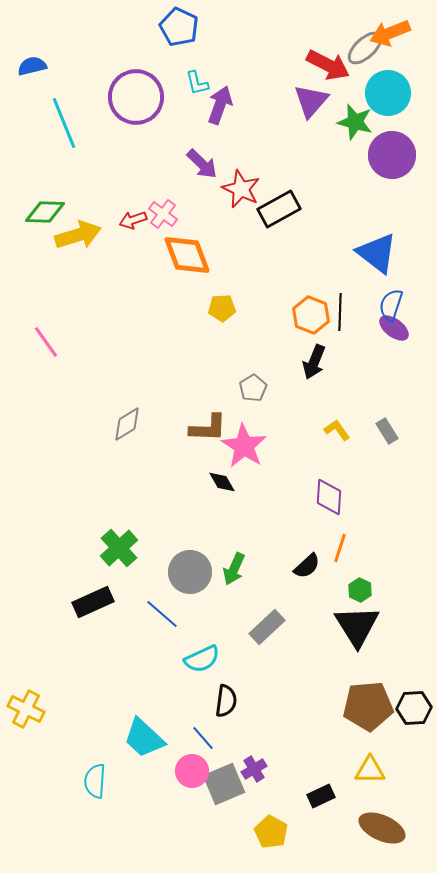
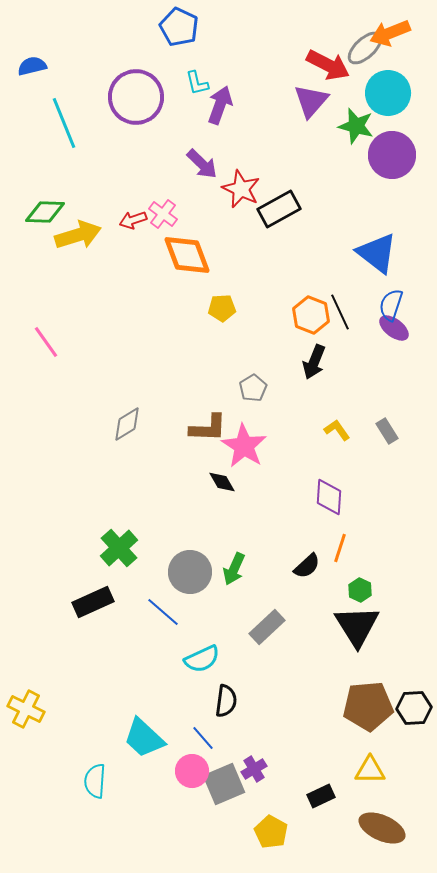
green star at (355, 122): moved 1 px right, 4 px down
black line at (340, 312): rotated 27 degrees counterclockwise
blue line at (162, 614): moved 1 px right, 2 px up
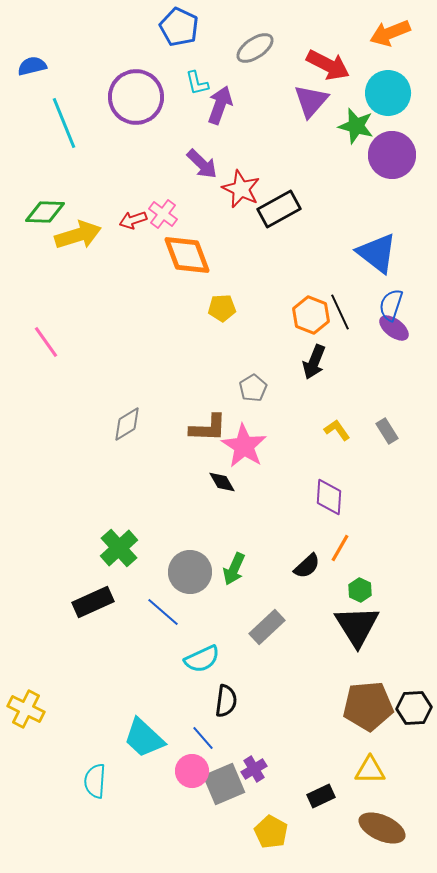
gray ellipse at (365, 48): moved 110 px left; rotated 9 degrees clockwise
orange line at (340, 548): rotated 12 degrees clockwise
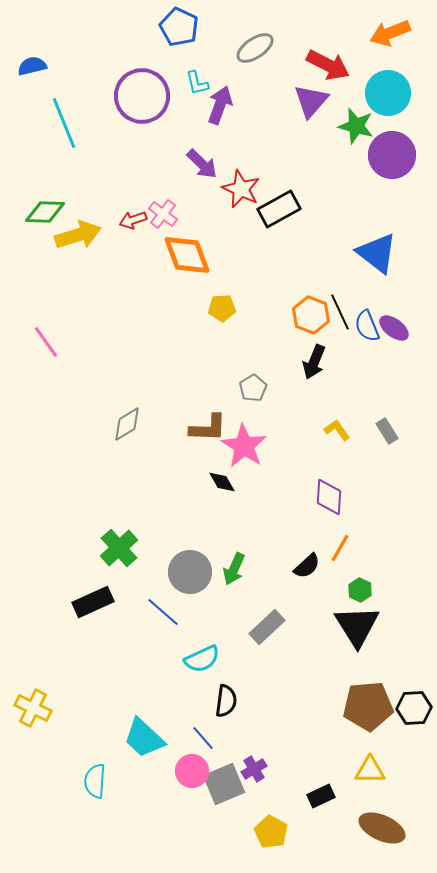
purple circle at (136, 97): moved 6 px right, 1 px up
blue semicircle at (391, 305): moved 24 px left, 21 px down; rotated 40 degrees counterclockwise
yellow cross at (26, 709): moved 7 px right, 1 px up
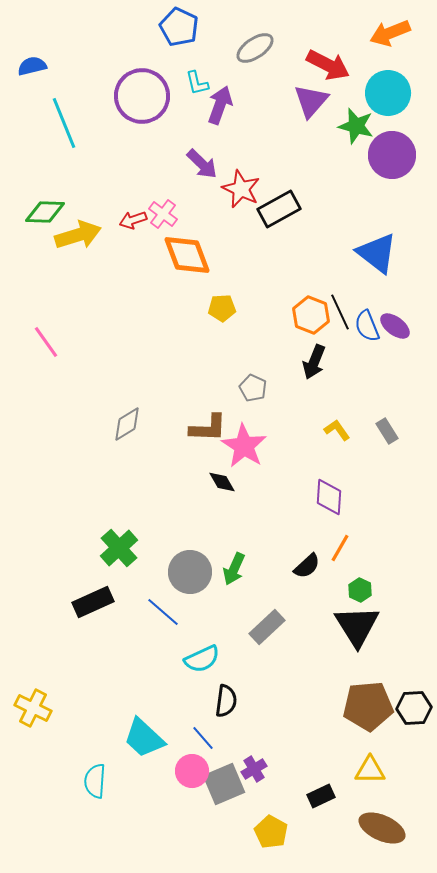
purple ellipse at (394, 328): moved 1 px right, 2 px up
gray pentagon at (253, 388): rotated 16 degrees counterclockwise
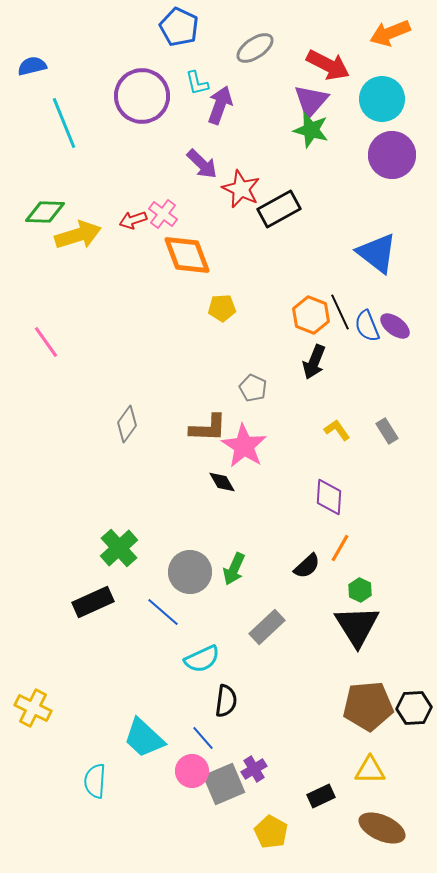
cyan circle at (388, 93): moved 6 px left, 6 px down
green star at (356, 126): moved 45 px left, 4 px down
gray diamond at (127, 424): rotated 24 degrees counterclockwise
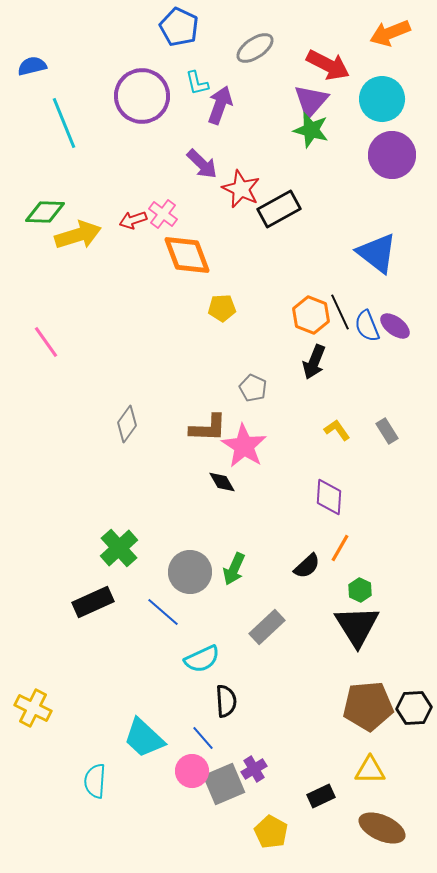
black semicircle at (226, 701): rotated 12 degrees counterclockwise
